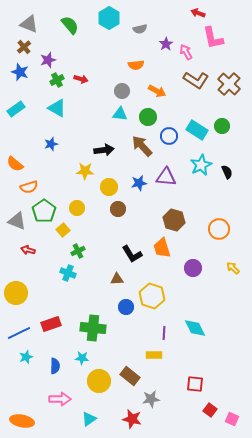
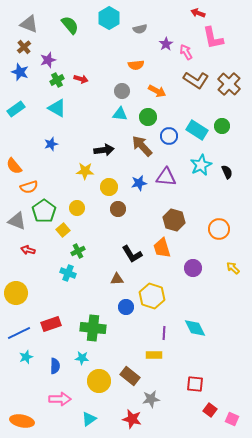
orange semicircle at (15, 164): moved 1 px left, 2 px down; rotated 12 degrees clockwise
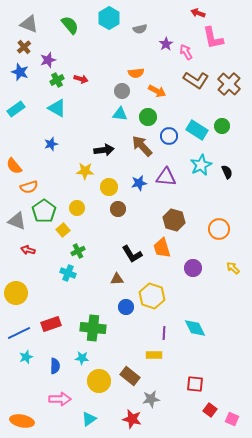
orange semicircle at (136, 65): moved 8 px down
